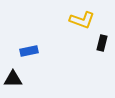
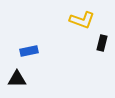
black triangle: moved 4 px right
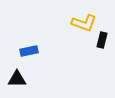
yellow L-shape: moved 2 px right, 3 px down
black rectangle: moved 3 px up
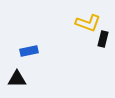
yellow L-shape: moved 4 px right
black rectangle: moved 1 px right, 1 px up
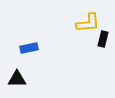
yellow L-shape: rotated 25 degrees counterclockwise
blue rectangle: moved 3 px up
